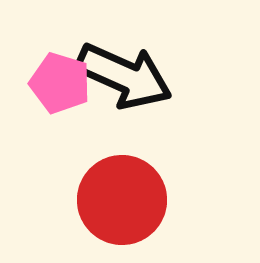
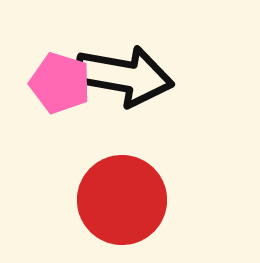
black arrow: rotated 14 degrees counterclockwise
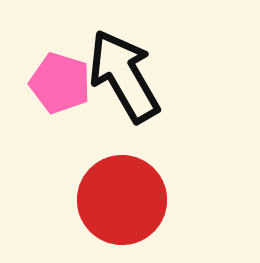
black arrow: rotated 130 degrees counterclockwise
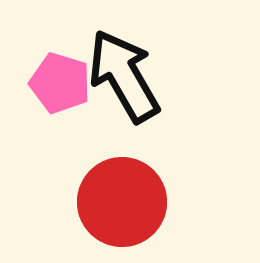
red circle: moved 2 px down
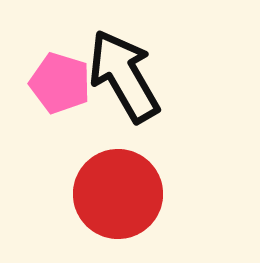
red circle: moved 4 px left, 8 px up
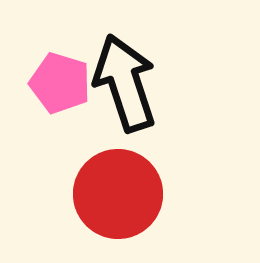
black arrow: moved 1 px right, 7 px down; rotated 12 degrees clockwise
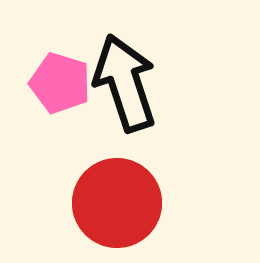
red circle: moved 1 px left, 9 px down
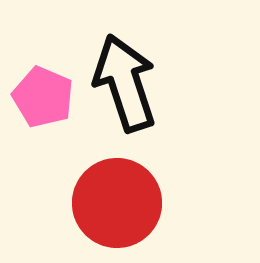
pink pentagon: moved 17 px left, 14 px down; rotated 6 degrees clockwise
